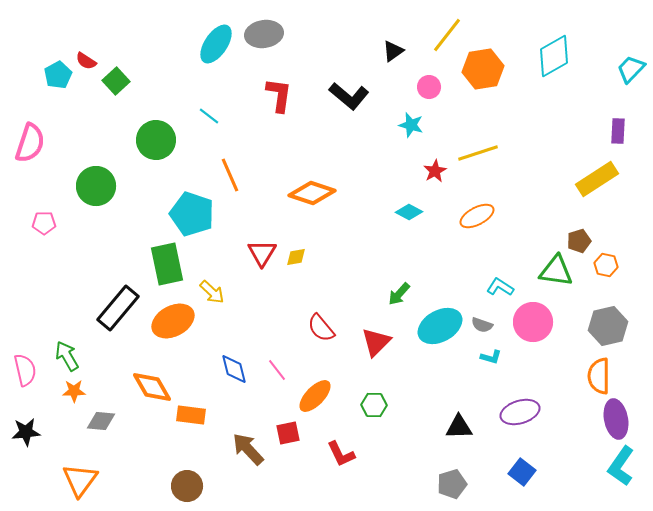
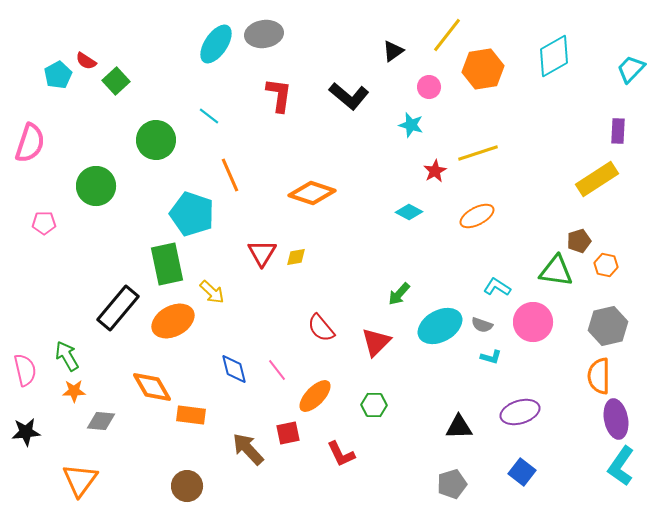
cyan L-shape at (500, 287): moved 3 px left
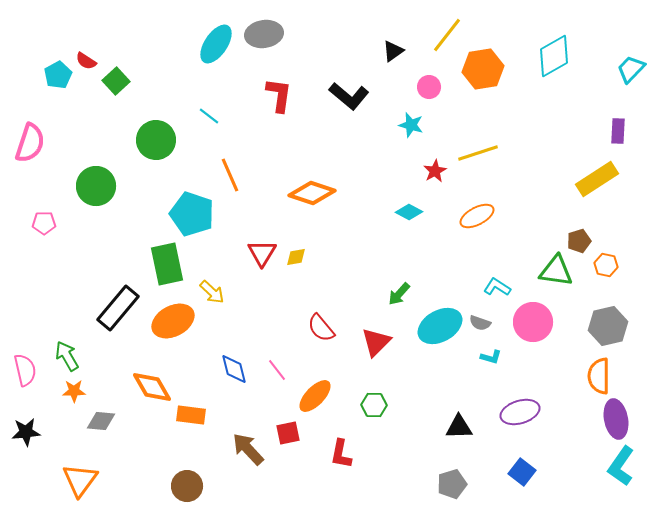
gray semicircle at (482, 325): moved 2 px left, 2 px up
red L-shape at (341, 454): rotated 36 degrees clockwise
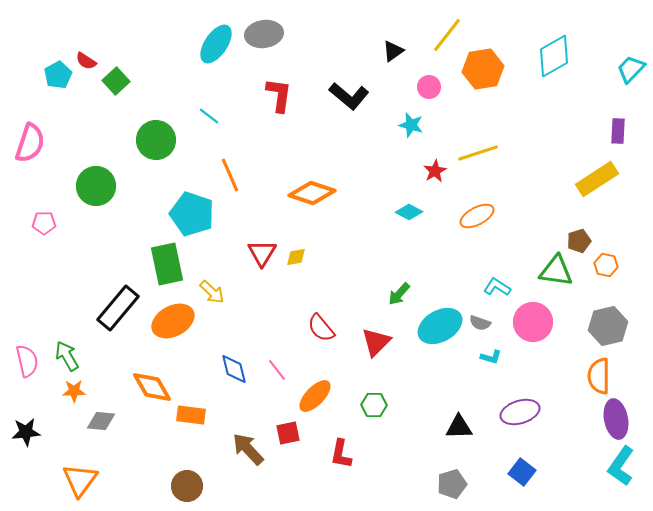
pink semicircle at (25, 370): moved 2 px right, 9 px up
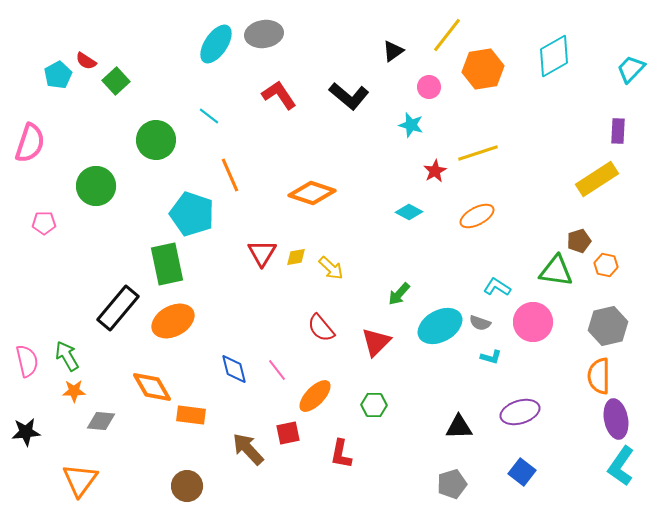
red L-shape at (279, 95): rotated 42 degrees counterclockwise
yellow arrow at (212, 292): moved 119 px right, 24 px up
